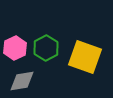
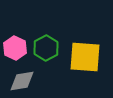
pink hexagon: rotated 10 degrees counterclockwise
yellow square: rotated 16 degrees counterclockwise
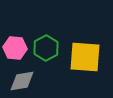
pink hexagon: rotated 20 degrees counterclockwise
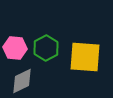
gray diamond: rotated 16 degrees counterclockwise
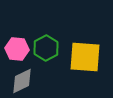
pink hexagon: moved 2 px right, 1 px down
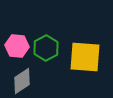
pink hexagon: moved 3 px up
gray diamond: rotated 8 degrees counterclockwise
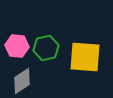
green hexagon: rotated 15 degrees clockwise
